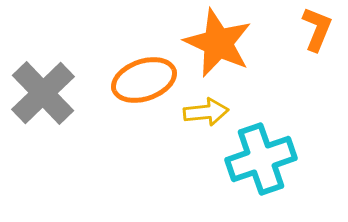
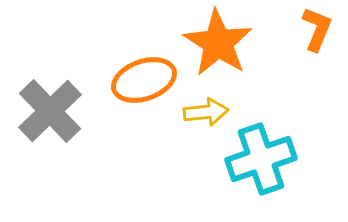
orange star: rotated 8 degrees clockwise
gray cross: moved 7 px right, 18 px down
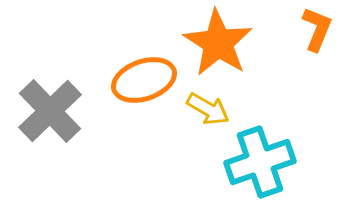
yellow arrow: moved 2 px right, 3 px up; rotated 36 degrees clockwise
cyan cross: moved 1 px left, 3 px down
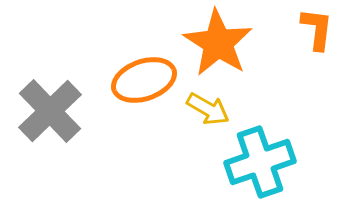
orange L-shape: rotated 15 degrees counterclockwise
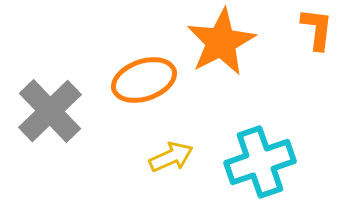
orange star: moved 3 px right, 1 px up; rotated 12 degrees clockwise
yellow arrow: moved 37 px left, 48 px down; rotated 54 degrees counterclockwise
